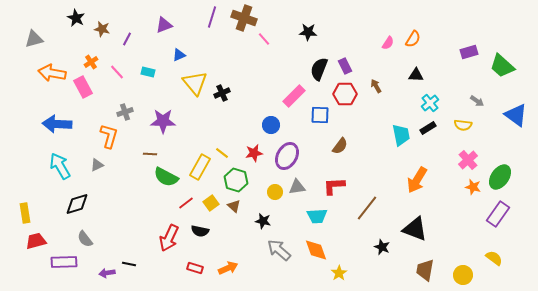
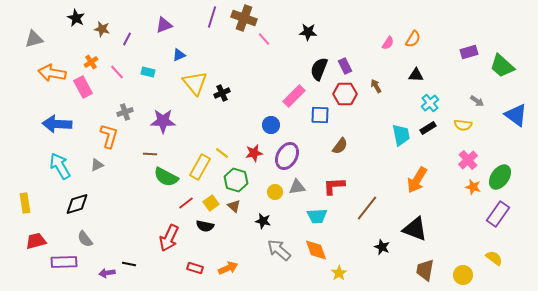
yellow rectangle at (25, 213): moved 10 px up
black semicircle at (200, 231): moved 5 px right, 5 px up
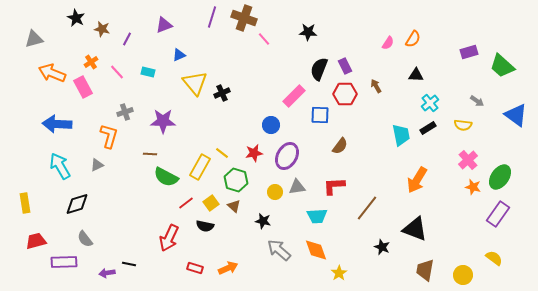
orange arrow at (52, 73): rotated 12 degrees clockwise
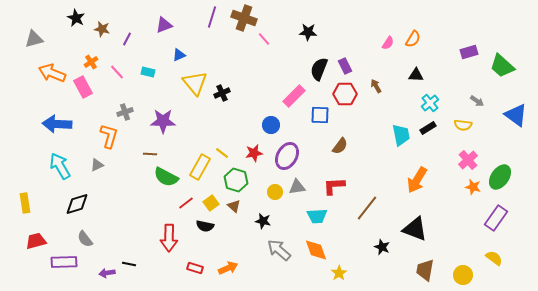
purple rectangle at (498, 214): moved 2 px left, 4 px down
red arrow at (169, 238): rotated 24 degrees counterclockwise
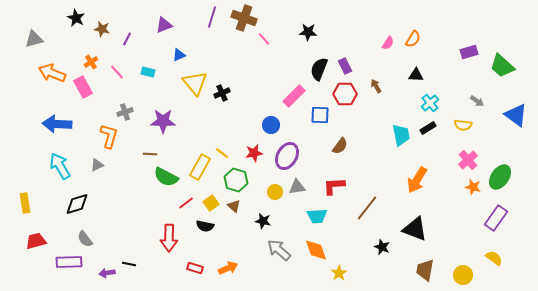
purple rectangle at (64, 262): moved 5 px right
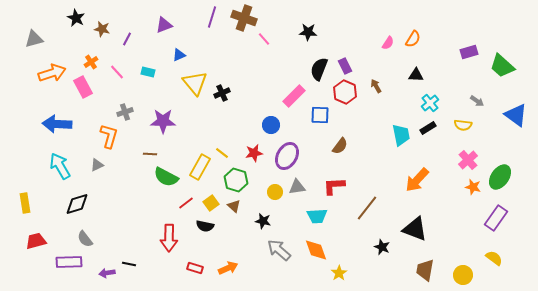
orange arrow at (52, 73): rotated 140 degrees clockwise
red hexagon at (345, 94): moved 2 px up; rotated 25 degrees clockwise
orange arrow at (417, 180): rotated 12 degrees clockwise
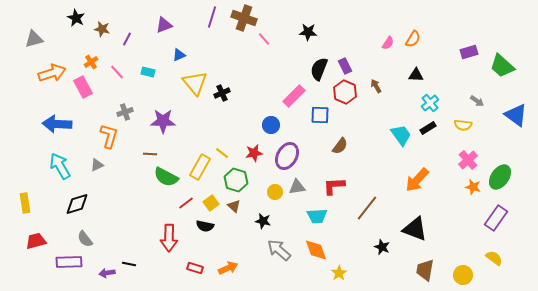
cyan trapezoid at (401, 135): rotated 25 degrees counterclockwise
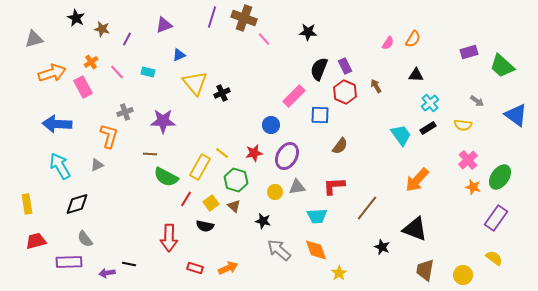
yellow rectangle at (25, 203): moved 2 px right, 1 px down
red line at (186, 203): moved 4 px up; rotated 21 degrees counterclockwise
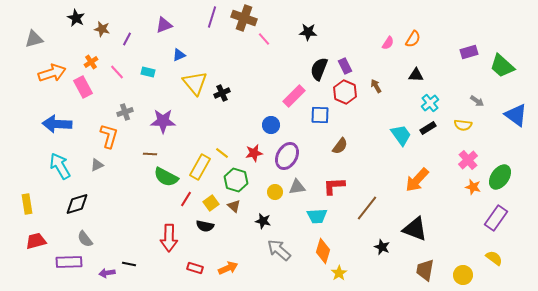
orange diamond at (316, 250): moved 7 px right, 1 px down; rotated 35 degrees clockwise
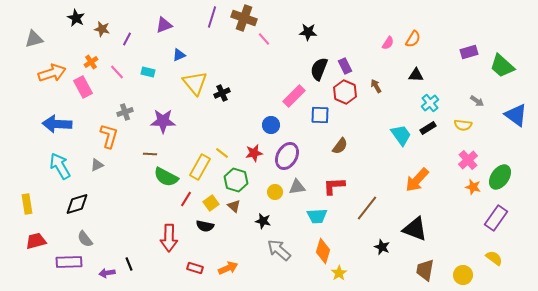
black line at (129, 264): rotated 56 degrees clockwise
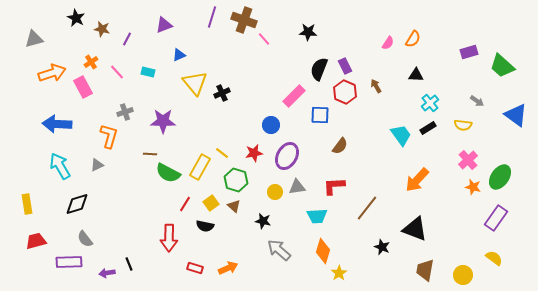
brown cross at (244, 18): moved 2 px down
green semicircle at (166, 177): moved 2 px right, 4 px up
red line at (186, 199): moved 1 px left, 5 px down
